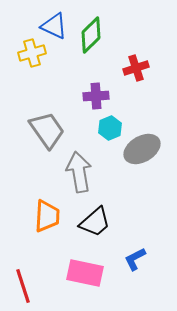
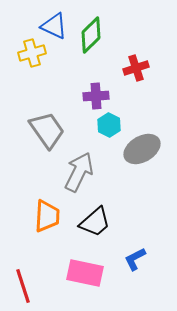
cyan hexagon: moved 1 px left, 3 px up; rotated 10 degrees counterclockwise
gray arrow: rotated 36 degrees clockwise
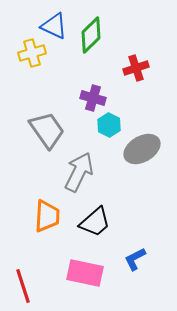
purple cross: moved 3 px left, 2 px down; rotated 20 degrees clockwise
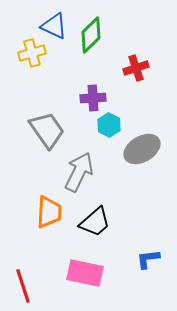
purple cross: rotated 20 degrees counterclockwise
orange trapezoid: moved 2 px right, 4 px up
blue L-shape: moved 13 px right; rotated 20 degrees clockwise
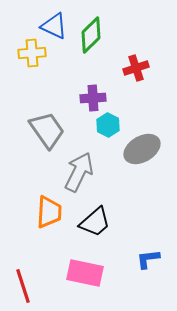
yellow cross: rotated 12 degrees clockwise
cyan hexagon: moved 1 px left
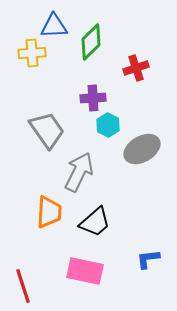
blue triangle: rotated 28 degrees counterclockwise
green diamond: moved 7 px down
pink rectangle: moved 2 px up
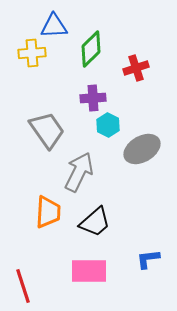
green diamond: moved 7 px down
orange trapezoid: moved 1 px left
pink rectangle: moved 4 px right; rotated 12 degrees counterclockwise
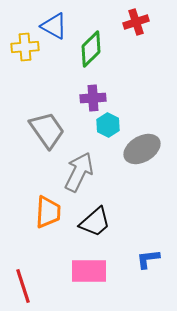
blue triangle: rotated 32 degrees clockwise
yellow cross: moved 7 px left, 6 px up
red cross: moved 46 px up
